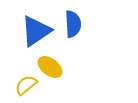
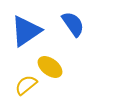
blue semicircle: rotated 32 degrees counterclockwise
blue triangle: moved 10 px left
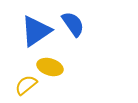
blue triangle: moved 10 px right
yellow ellipse: rotated 20 degrees counterclockwise
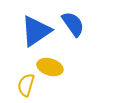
yellow semicircle: rotated 35 degrees counterclockwise
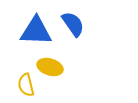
blue triangle: rotated 36 degrees clockwise
yellow semicircle: rotated 30 degrees counterclockwise
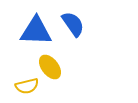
yellow ellipse: rotated 35 degrees clockwise
yellow semicircle: moved 1 px right, 1 px down; rotated 90 degrees counterclockwise
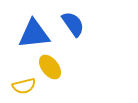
blue triangle: moved 2 px left, 3 px down; rotated 8 degrees counterclockwise
yellow semicircle: moved 3 px left
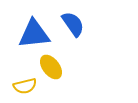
yellow ellipse: moved 1 px right
yellow semicircle: moved 1 px right
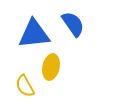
yellow ellipse: rotated 50 degrees clockwise
yellow semicircle: rotated 75 degrees clockwise
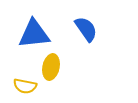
blue semicircle: moved 13 px right, 5 px down
yellow semicircle: rotated 50 degrees counterclockwise
